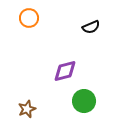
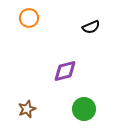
green circle: moved 8 px down
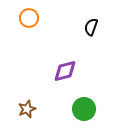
black semicircle: rotated 132 degrees clockwise
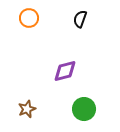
black semicircle: moved 11 px left, 8 px up
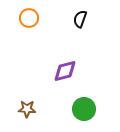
brown star: rotated 24 degrees clockwise
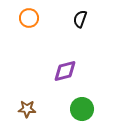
green circle: moved 2 px left
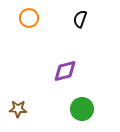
brown star: moved 9 px left
